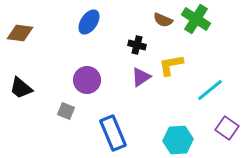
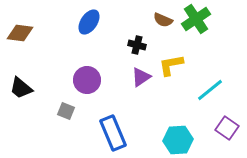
green cross: rotated 24 degrees clockwise
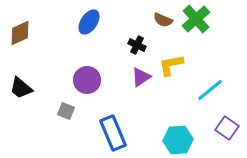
green cross: rotated 8 degrees counterclockwise
brown diamond: rotated 32 degrees counterclockwise
black cross: rotated 12 degrees clockwise
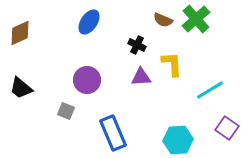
yellow L-shape: moved 1 px right, 1 px up; rotated 96 degrees clockwise
purple triangle: rotated 30 degrees clockwise
cyan line: rotated 8 degrees clockwise
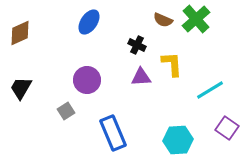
black trapezoid: rotated 80 degrees clockwise
gray square: rotated 36 degrees clockwise
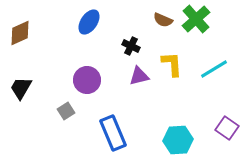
black cross: moved 6 px left, 1 px down
purple triangle: moved 2 px left, 1 px up; rotated 10 degrees counterclockwise
cyan line: moved 4 px right, 21 px up
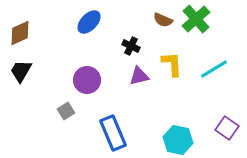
blue ellipse: rotated 10 degrees clockwise
black trapezoid: moved 17 px up
cyan hexagon: rotated 16 degrees clockwise
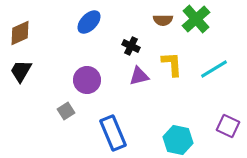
brown semicircle: rotated 24 degrees counterclockwise
purple square: moved 1 px right, 2 px up; rotated 10 degrees counterclockwise
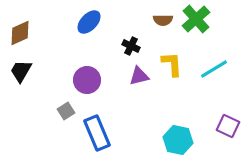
blue rectangle: moved 16 px left
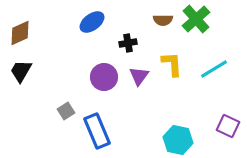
blue ellipse: moved 3 px right; rotated 10 degrees clockwise
black cross: moved 3 px left, 3 px up; rotated 36 degrees counterclockwise
purple triangle: rotated 40 degrees counterclockwise
purple circle: moved 17 px right, 3 px up
blue rectangle: moved 2 px up
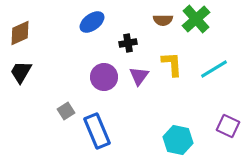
black trapezoid: moved 1 px down
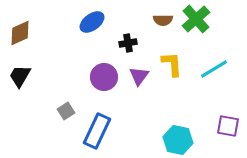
black trapezoid: moved 1 px left, 4 px down
purple square: rotated 15 degrees counterclockwise
blue rectangle: rotated 48 degrees clockwise
